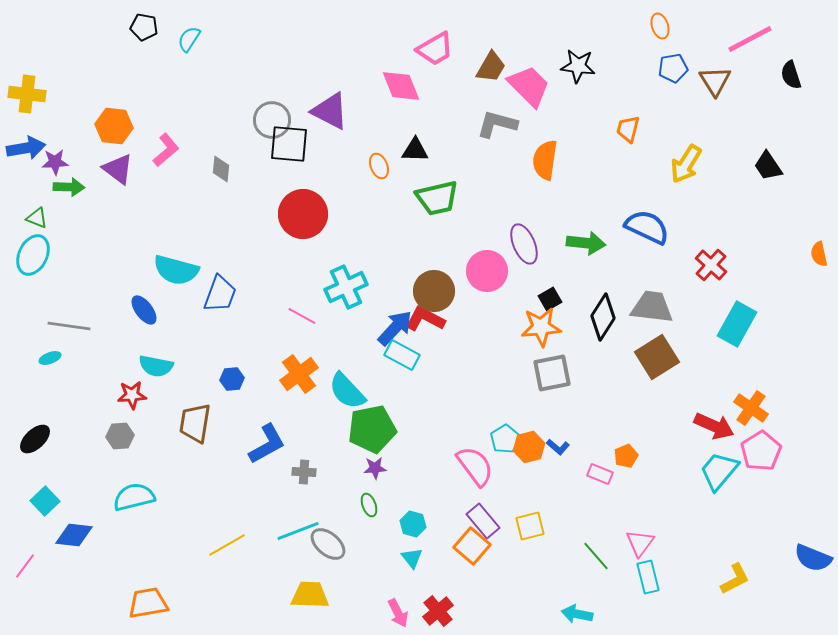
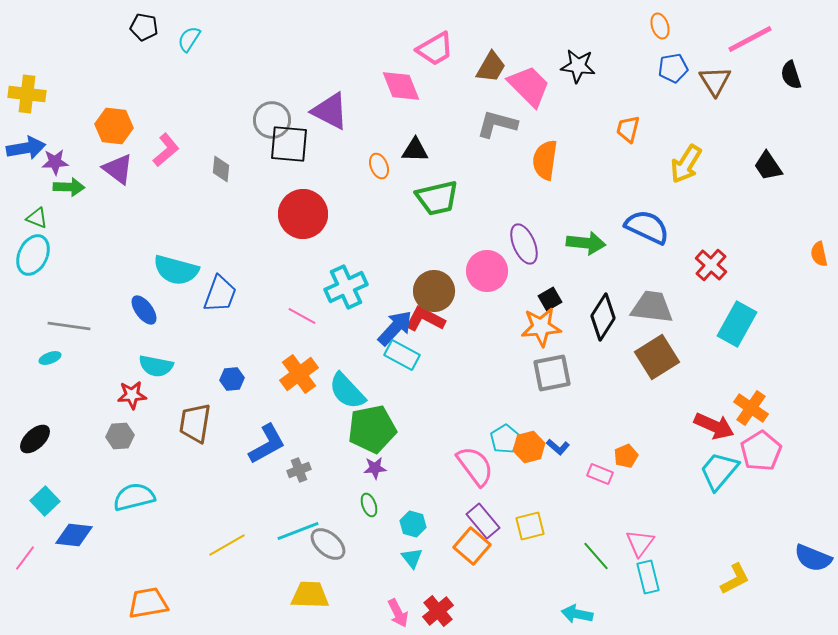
gray cross at (304, 472): moved 5 px left, 2 px up; rotated 25 degrees counterclockwise
pink line at (25, 566): moved 8 px up
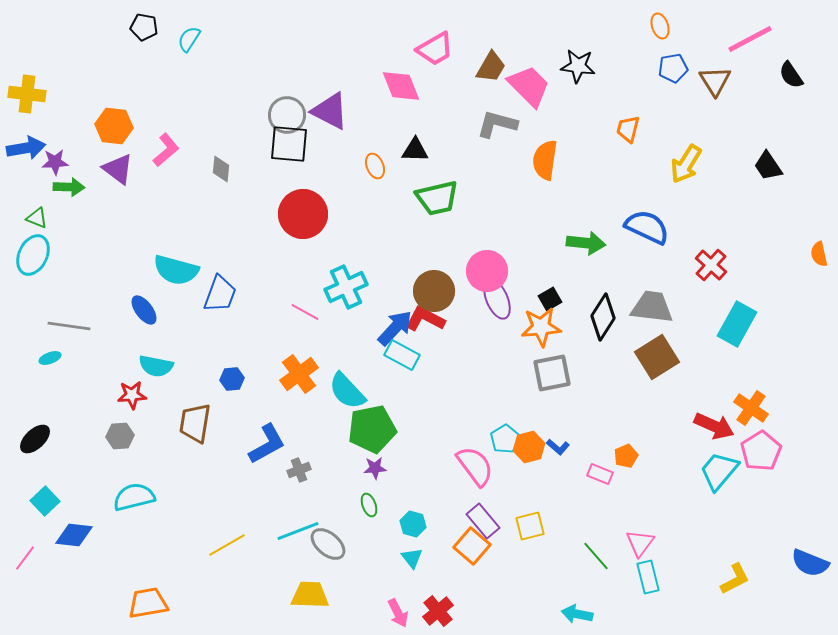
black semicircle at (791, 75): rotated 16 degrees counterclockwise
gray circle at (272, 120): moved 15 px right, 5 px up
orange ellipse at (379, 166): moved 4 px left
purple ellipse at (524, 244): moved 27 px left, 55 px down
pink line at (302, 316): moved 3 px right, 4 px up
blue semicircle at (813, 558): moved 3 px left, 5 px down
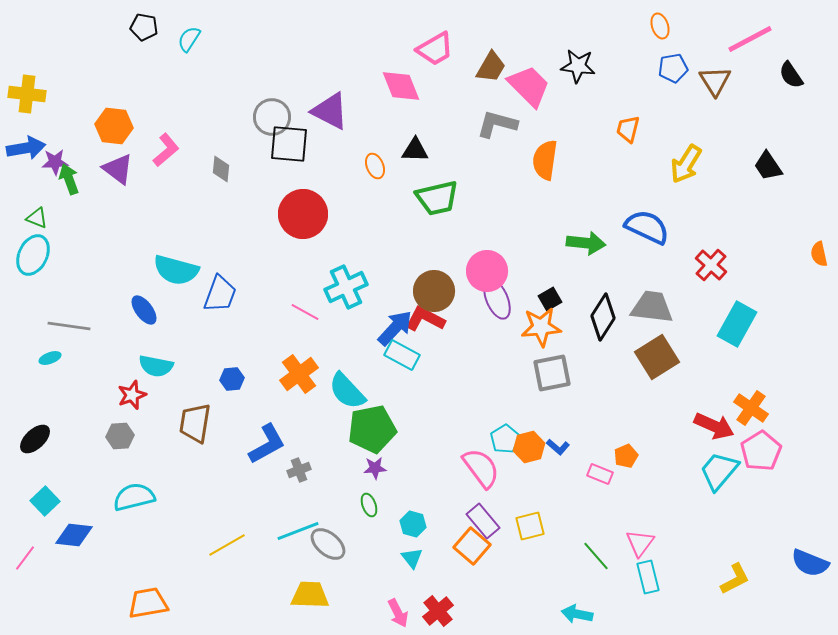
gray circle at (287, 115): moved 15 px left, 2 px down
green arrow at (69, 187): moved 8 px up; rotated 112 degrees counterclockwise
red star at (132, 395): rotated 16 degrees counterclockwise
pink semicircle at (475, 466): moved 6 px right, 2 px down
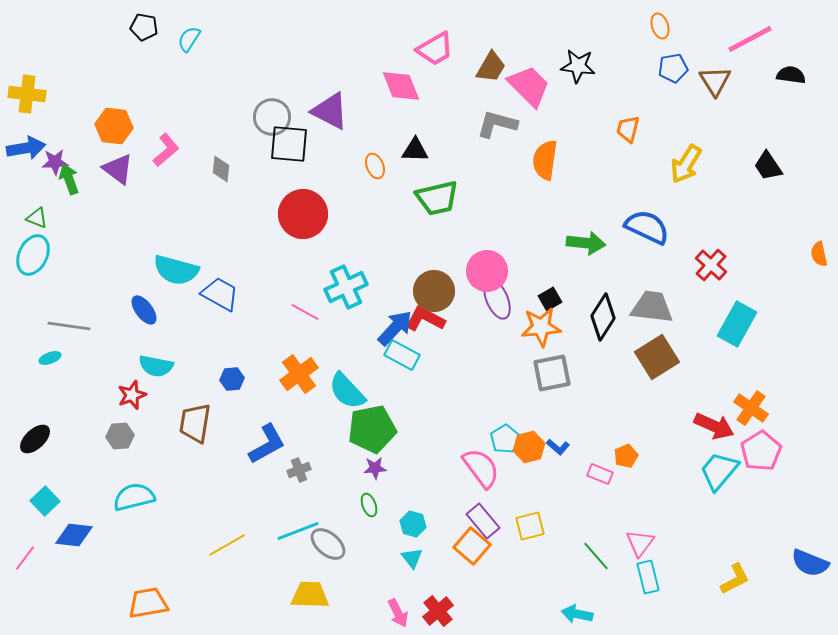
black semicircle at (791, 75): rotated 132 degrees clockwise
blue trapezoid at (220, 294): rotated 81 degrees counterclockwise
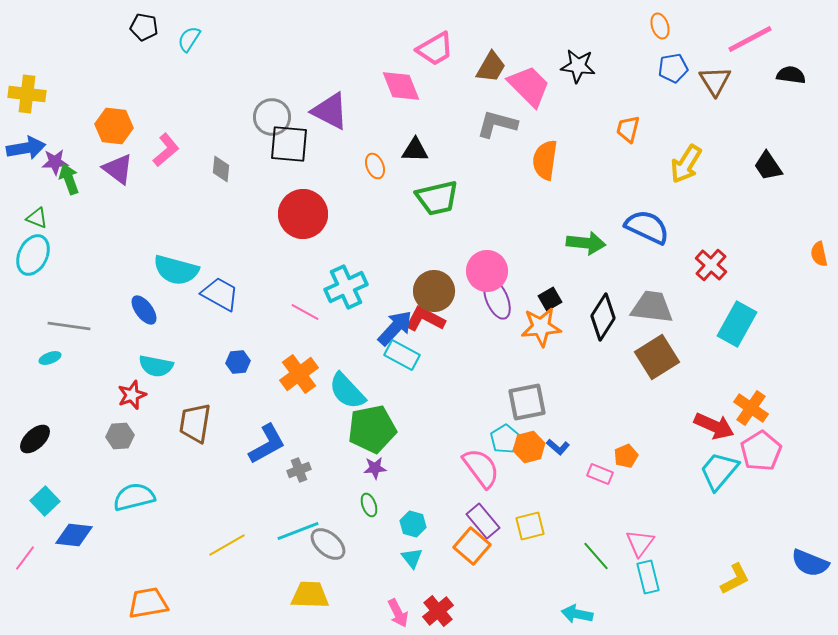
gray square at (552, 373): moved 25 px left, 29 px down
blue hexagon at (232, 379): moved 6 px right, 17 px up
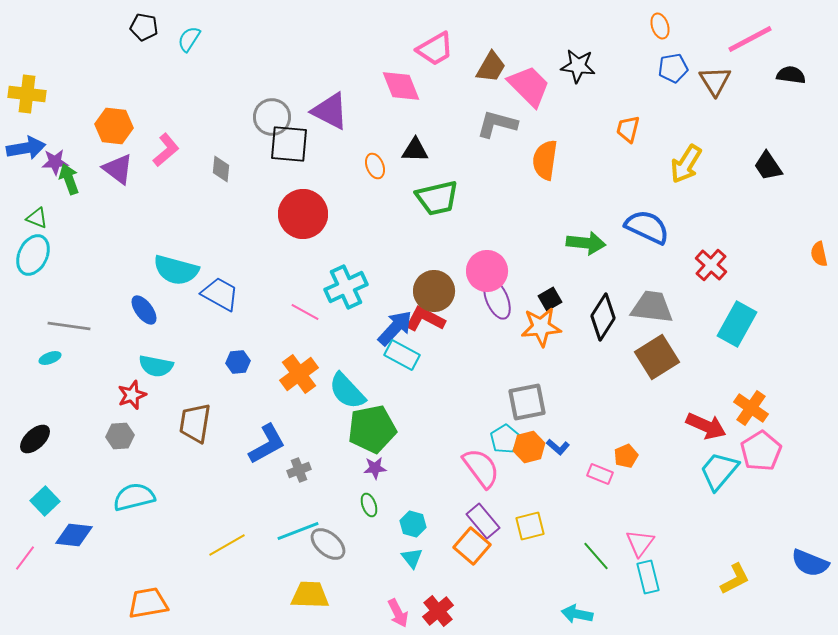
red arrow at (714, 426): moved 8 px left
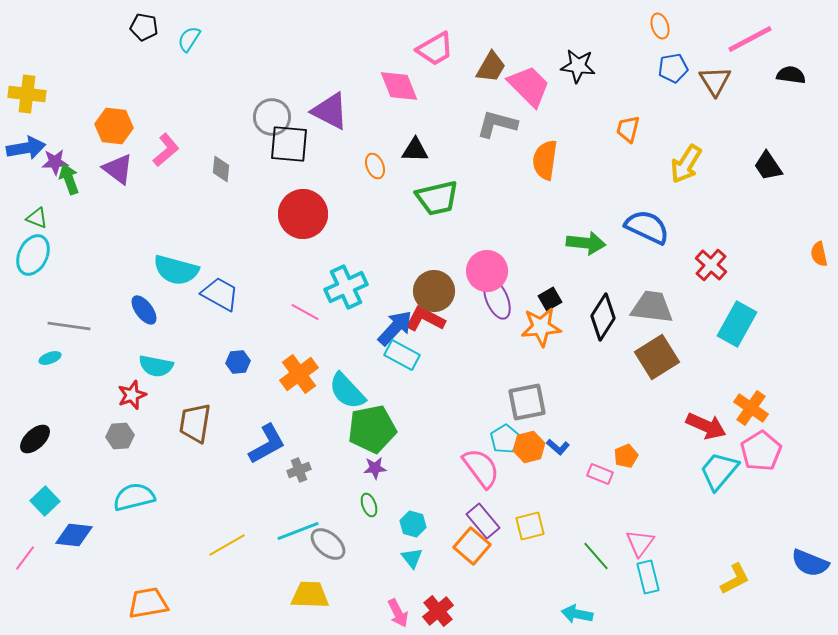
pink diamond at (401, 86): moved 2 px left
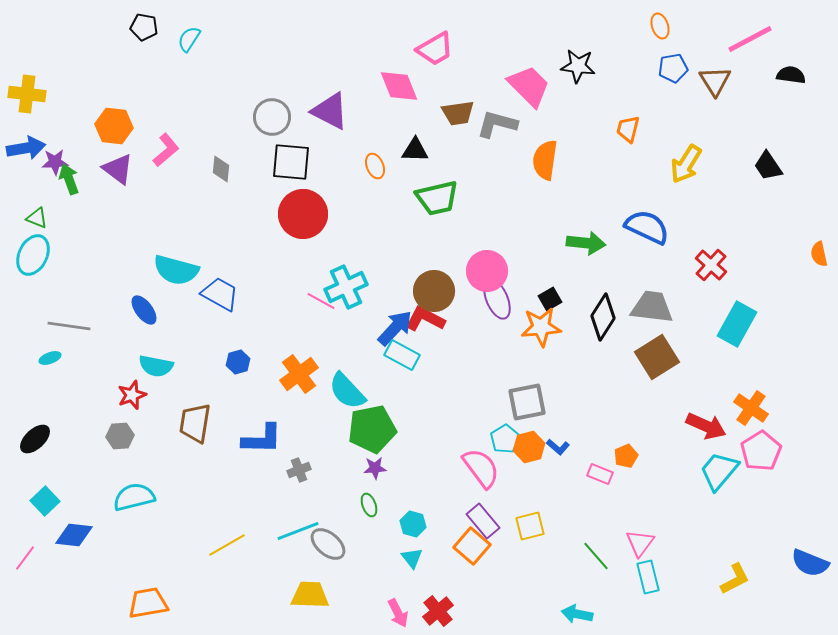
brown trapezoid at (491, 67): moved 33 px left, 46 px down; rotated 52 degrees clockwise
black square at (289, 144): moved 2 px right, 18 px down
pink line at (305, 312): moved 16 px right, 11 px up
blue hexagon at (238, 362): rotated 10 degrees counterclockwise
blue L-shape at (267, 444): moved 5 px left, 5 px up; rotated 30 degrees clockwise
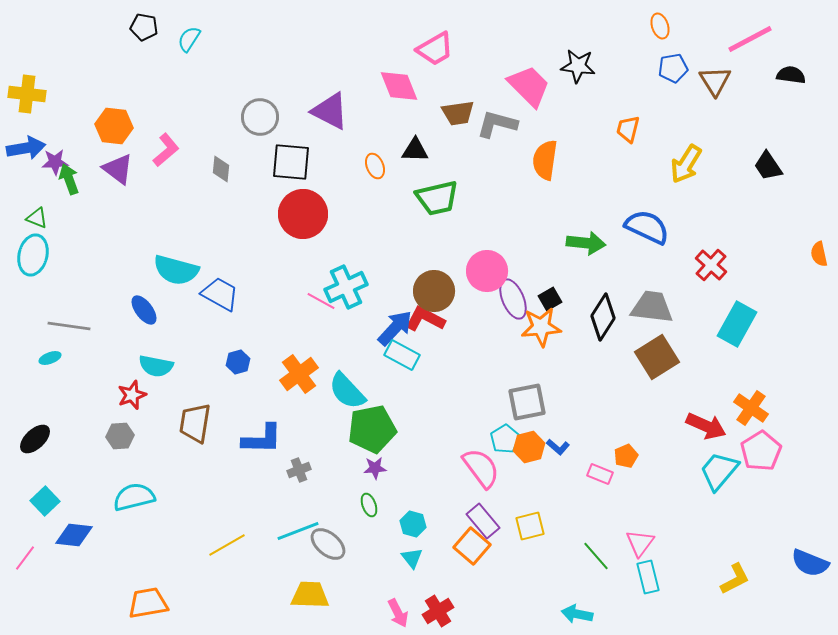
gray circle at (272, 117): moved 12 px left
cyan ellipse at (33, 255): rotated 12 degrees counterclockwise
purple ellipse at (497, 299): moved 16 px right
red cross at (438, 611): rotated 8 degrees clockwise
